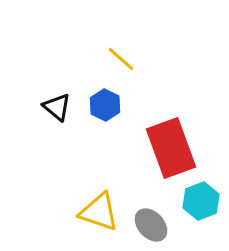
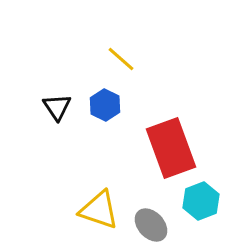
black triangle: rotated 16 degrees clockwise
yellow triangle: moved 2 px up
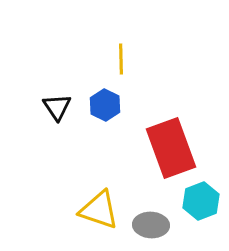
yellow line: rotated 48 degrees clockwise
gray ellipse: rotated 44 degrees counterclockwise
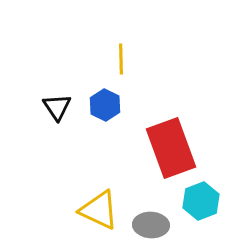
yellow triangle: rotated 6 degrees clockwise
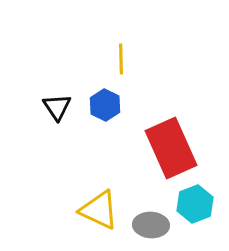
red rectangle: rotated 4 degrees counterclockwise
cyan hexagon: moved 6 px left, 3 px down
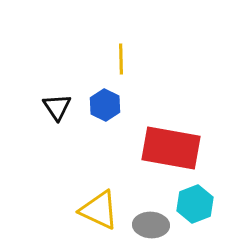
red rectangle: rotated 56 degrees counterclockwise
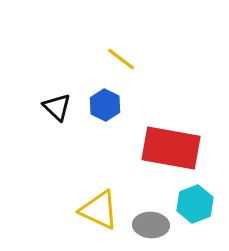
yellow line: rotated 52 degrees counterclockwise
black triangle: rotated 12 degrees counterclockwise
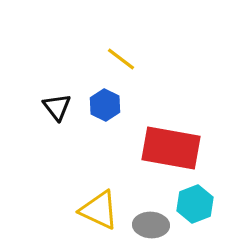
black triangle: rotated 8 degrees clockwise
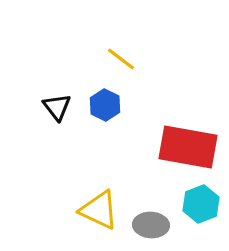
red rectangle: moved 17 px right, 1 px up
cyan hexagon: moved 6 px right
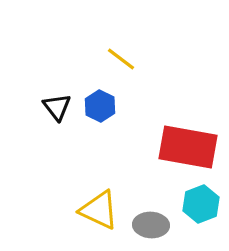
blue hexagon: moved 5 px left, 1 px down
